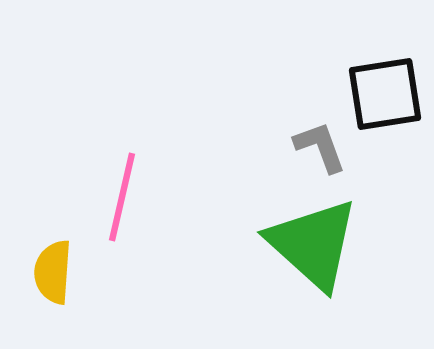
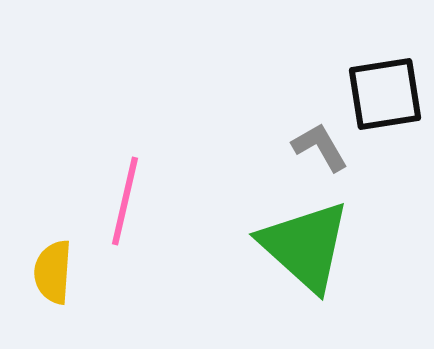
gray L-shape: rotated 10 degrees counterclockwise
pink line: moved 3 px right, 4 px down
green triangle: moved 8 px left, 2 px down
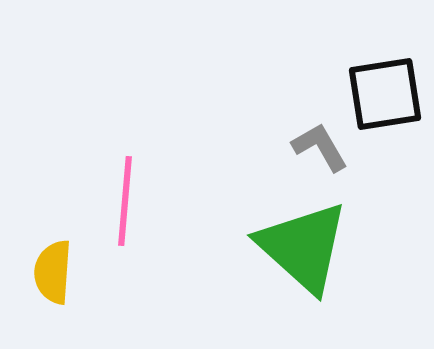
pink line: rotated 8 degrees counterclockwise
green triangle: moved 2 px left, 1 px down
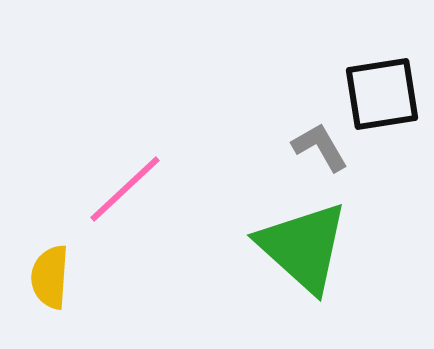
black square: moved 3 px left
pink line: moved 12 px up; rotated 42 degrees clockwise
yellow semicircle: moved 3 px left, 5 px down
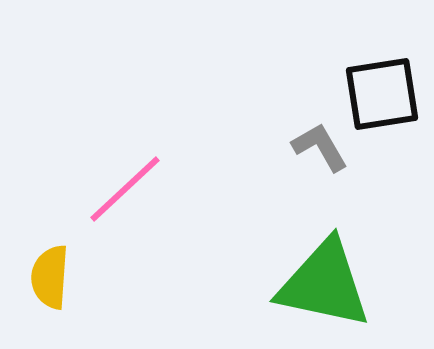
green triangle: moved 21 px right, 37 px down; rotated 30 degrees counterclockwise
